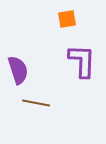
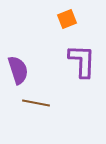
orange square: rotated 12 degrees counterclockwise
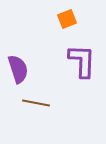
purple semicircle: moved 1 px up
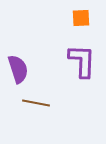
orange square: moved 14 px right, 1 px up; rotated 18 degrees clockwise
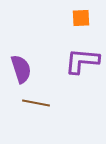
purple L-shape: rotated 87 degrees counterclockwise
purple semicircle: moved 3 px right
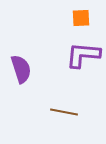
purple L-shape: moved 1 px right, 6 px up
brown line: moved 28 px right, 9 px down
